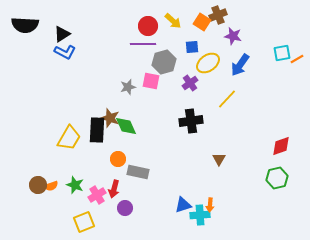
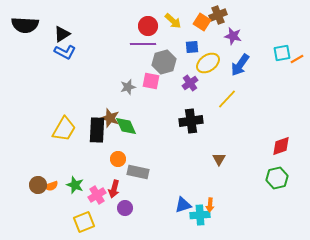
yellow trapezoid: moved 5 px left, 9 px up
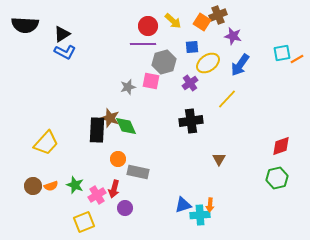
yellow trapezoid: moved 18 px left, 14 px down; rotated 12 degrees clockwise
brown circle: moved 5 px left, 1 px down
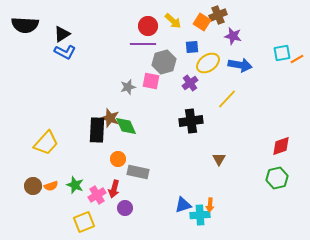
blue arrow: rotated 115 degrees counterclockwise
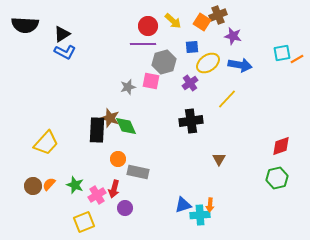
orange semicircle: moved 2 px left, 2 px up; rotated 152 degrees clockwise
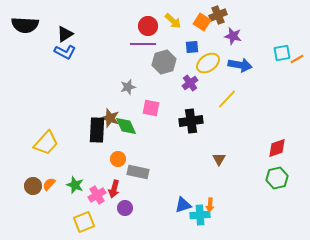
black triangle: moved 3 px right
pink square: moved 27 px down
red diamond: moved 4 px left, 2 px down
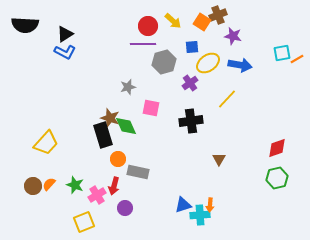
black rectangle: moved 6 px right, 5 px down; rotated 20 degrees counterclockwise
red arrow: moved 3 px up
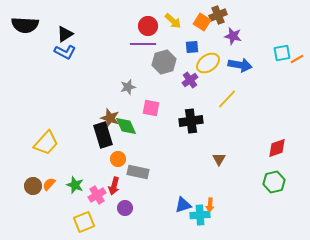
purple cross: moved 3 px up
green hexagon: moved 3 px left, 4 px down
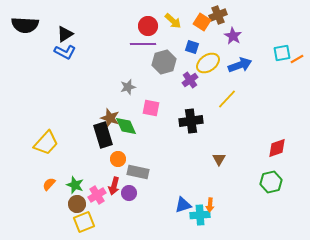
purple star: rotated 18 degrees clockwise
blue square: rotated 24 degrees clockwise
blue arrow: rotated 30 degrees counterclockwise
green hexagon: moved 3 px left
brown circle: moved 44 px right, 18 px down
purple circle: moved 4 px right, 15 px up
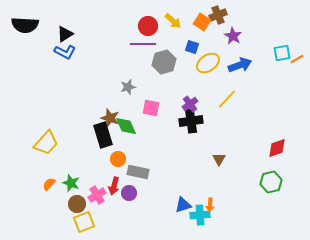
purple cross: moved 24 px down
green star: moved 4 px left, 2 px up
